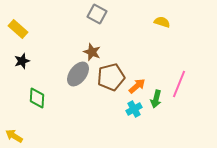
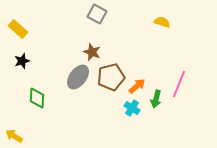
gray ellipse: moved 3 px down
cyan cross: moved 2 px left, 1 px up; rotated 28 degrees counterclockwise
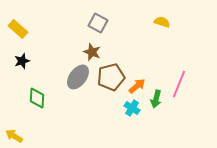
gray square: moved 1 px right, 9 px down
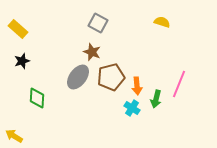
orange arrow: rotated 126 degrees clockwise
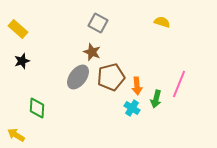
green diamond: moved 10 px down
yellow arrow: moved 2 px right, 1 px up
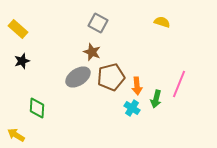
gray ellipse: rotated 20 degrees clockwise
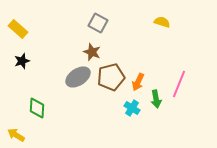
orange arrow: moved 1 px right, 4 px up; rotated 30 degrees clockwise
green arrow: rotated 24 degrees counterclockwise
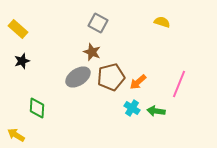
orange arrow: rotated 24 degrees clockwise
green arrow: moved 12 px down; rotated 108 degrees clockwise
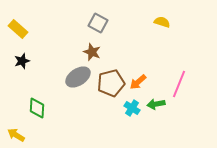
brown pentagon: moved 6 px down
green arrow: moved 7 px up; rotated 18 degrees counterclockwise
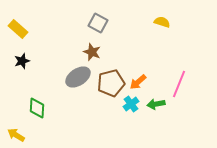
cyan cross: moved 1 px left, 4 px up; rotated 21 degrees clockwise
